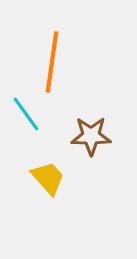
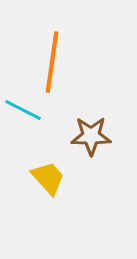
cyan line: moved 3 px left, 4 px up; rotated 27 degrees counterclockwise
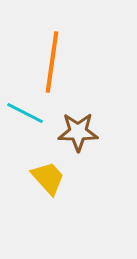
cyan line: moved 2 px right, 3 px down
brown star: moved 13 px left, 4 px up
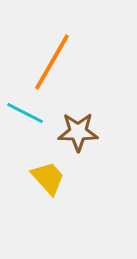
orange line: rotated 22 degrees clockwise
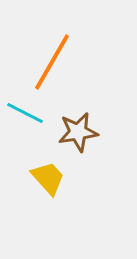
brown star: rotated 9 degrees counterclockwise
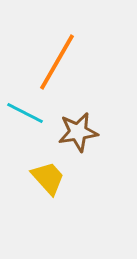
orange line: moved 5 px right
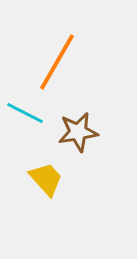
yellow trapezoid: moved 2 px left, 1 px down
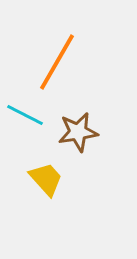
cyan line: moved 2 px down
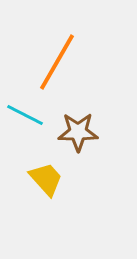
brown star: rotated 9 degrees clockwise
